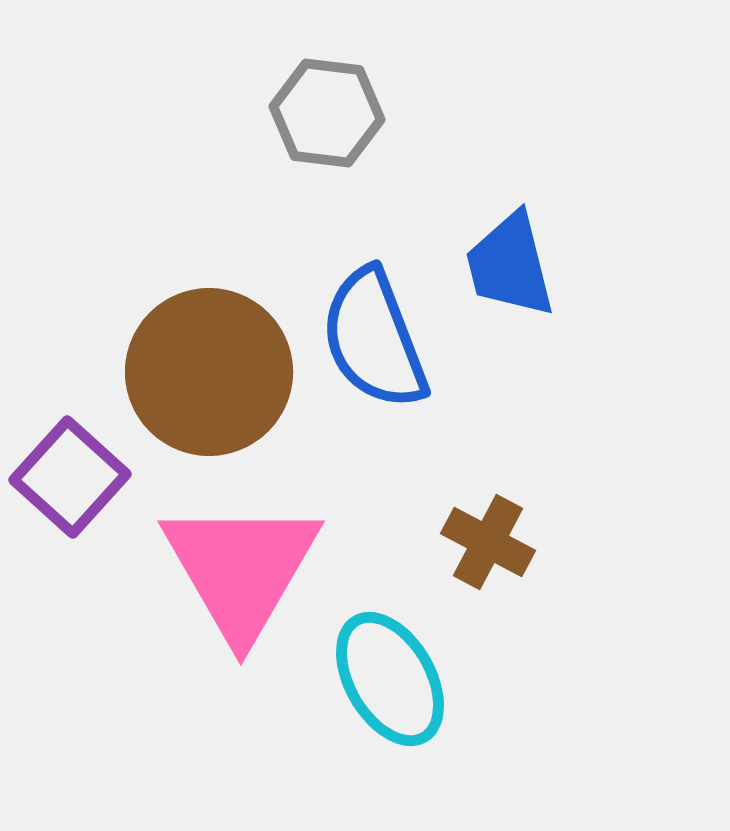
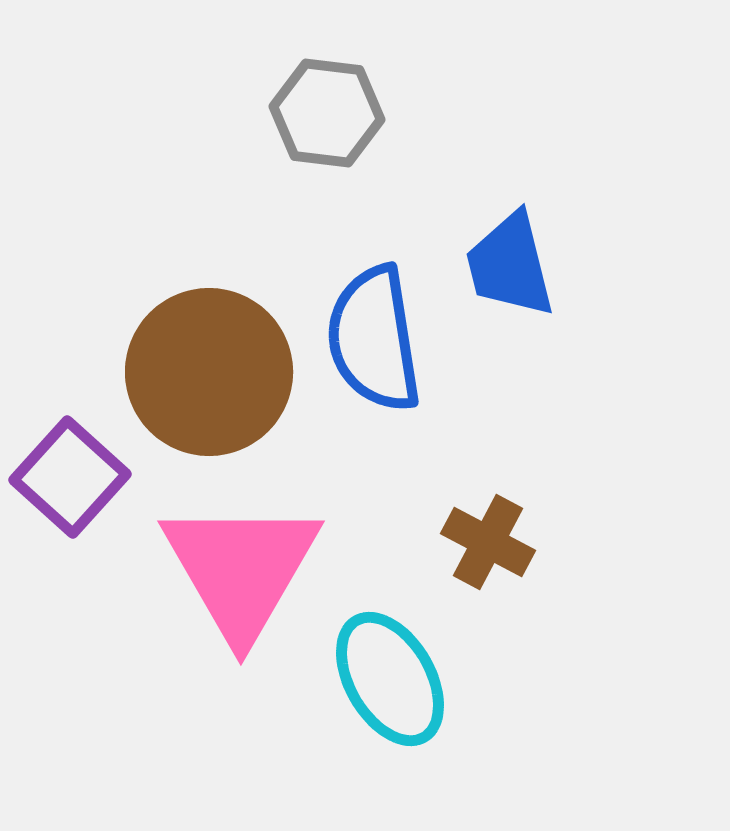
blue semicircle: rotated 12 degrees clockwise
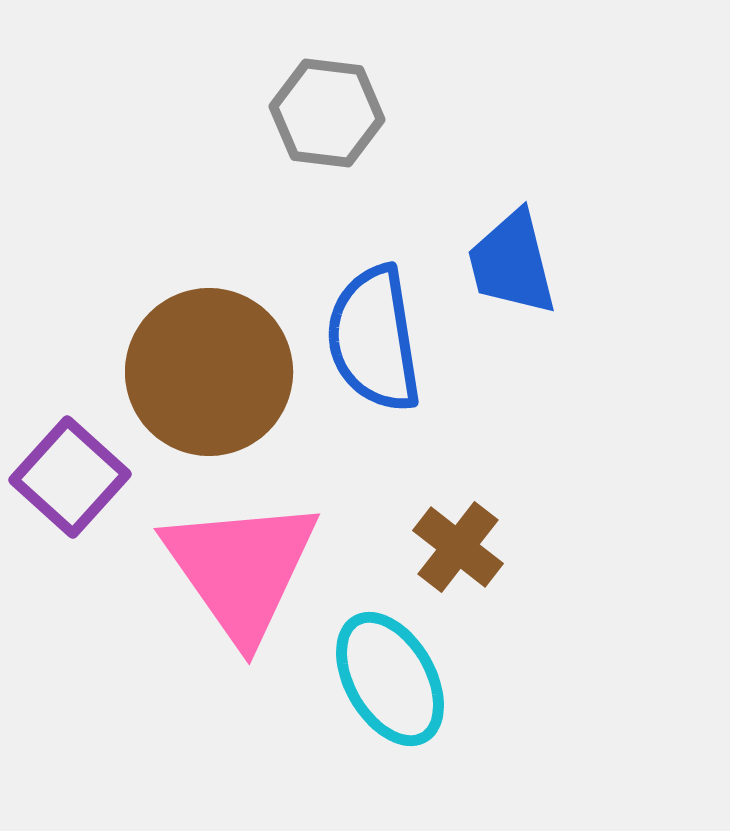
blue trapezoid: moved 2 px right, 2 px up
brown cross: moved 30 px left, 5 px down; rotated 10 degrees clockwise
pink triangle: rotated 5 degrees counterclockwise
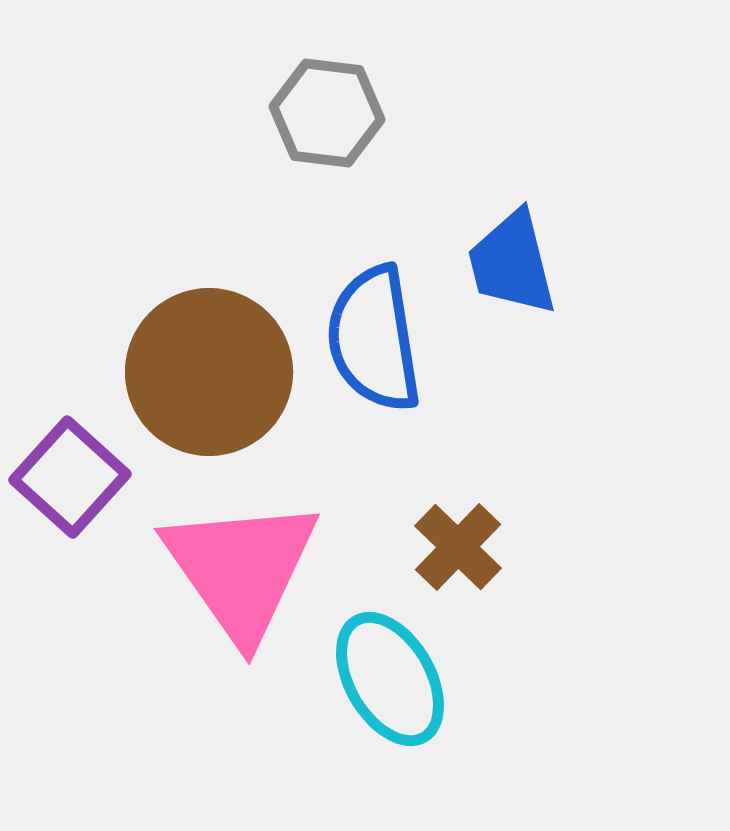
brown cross: rotated 6 degrees clockwise
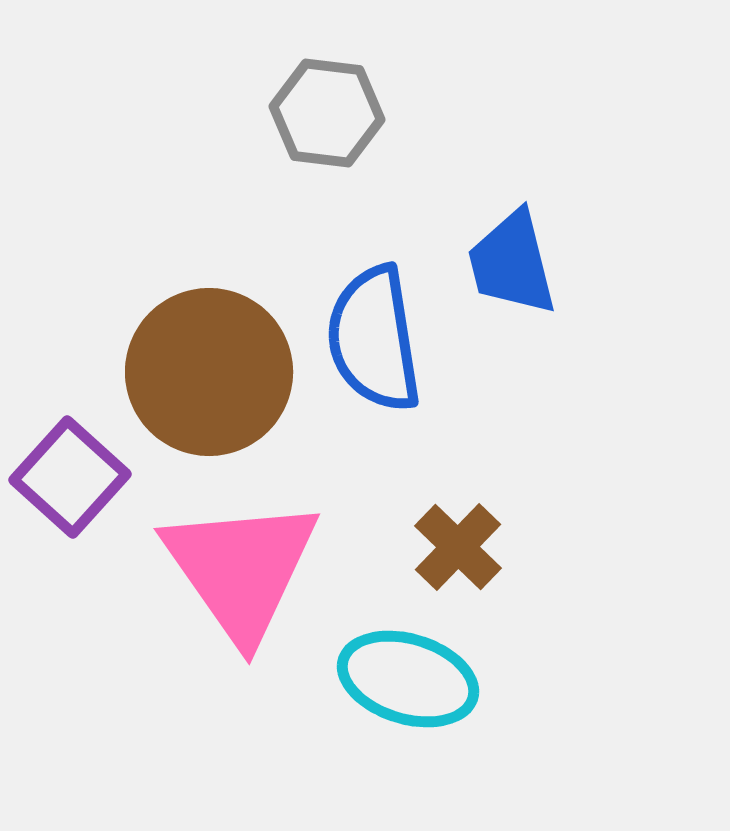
cyan ellipse: moved 18 px right; rotated 43 degrees counterclockwise
